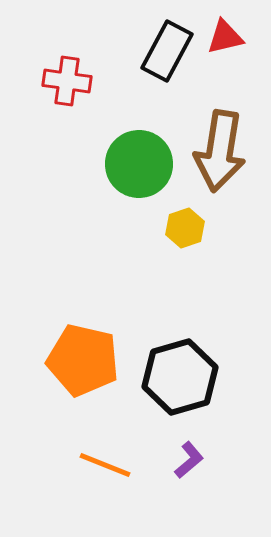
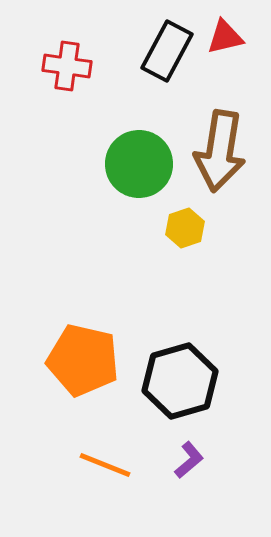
red cross: moved 15 px up
black hexagon: moved 4 px down
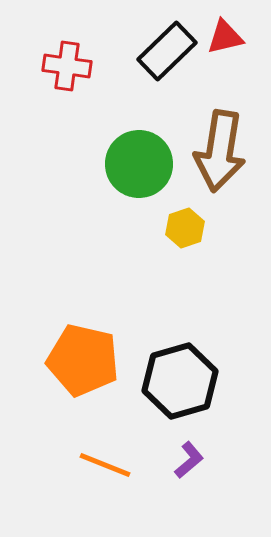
black rectangle: rotated 18 degrees clockwise
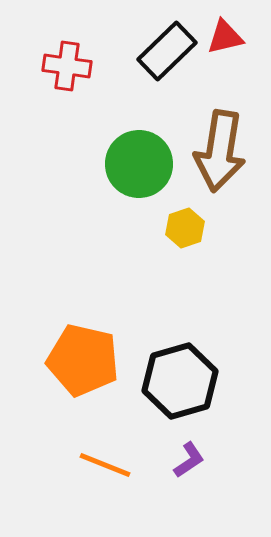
purple L-shape: rotated 6 degrees clockwise
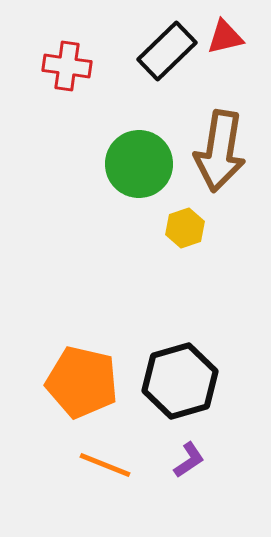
orange pentagon: moved 1 px left, 22 px down
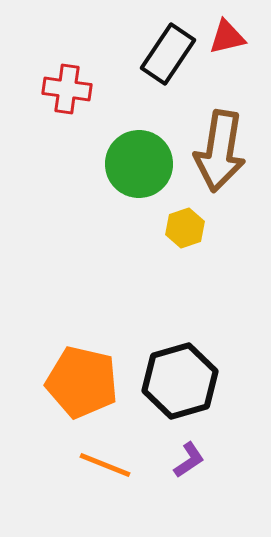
red triangle: moved 2 px right
black rectangle: moved 1 px right, 3 px down; rotated 12 degrees counterclockwise
red cross: moved 23 px down
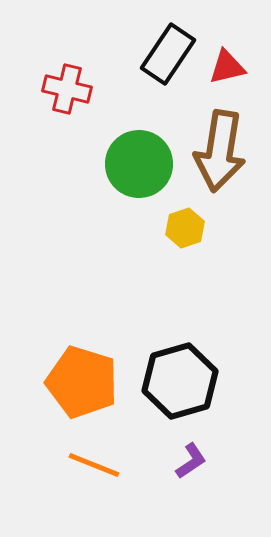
red triangle: moved 30 px down
red cross: rotated 6 degrees clockwise
orange pentagon: rotated 4 degrees clockwise
purple L-shape: moved 2 px right, 1 px down
orange line: moved 11 px left
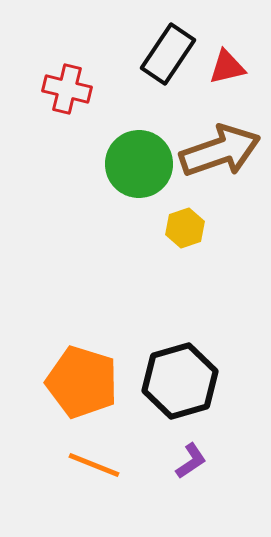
brown arrow: rotated 118 degrees counterclockwise
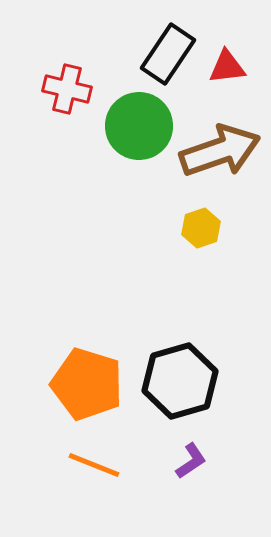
red triangle: rotated 6 degrees clockwise
green circle: moved 38 px up
yellow hexagon: moved 16 px right
orange pentagon: moved 5 px right, 2 px down
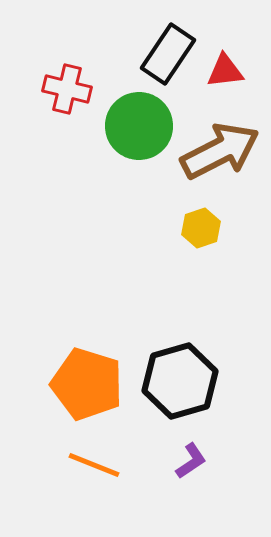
red triangle: moved 2 px left, 4 px down
brown arrow: rotated 8 degrees counterclockwise
